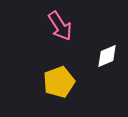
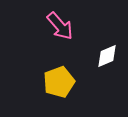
pink arrow: rotated 8 degrees counterclockwise
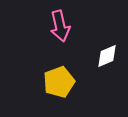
pink arrow: rotated 28 degrees clockwise
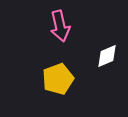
yellow pentagon: moved 1 px left, 3 px up
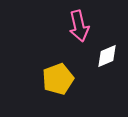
pink arrow: moved 19 px right
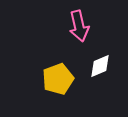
white diamond: moved 7 px left, 10 px down
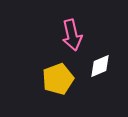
pink arrow: moved 7 px left, 9 px down
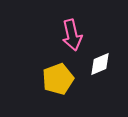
white diamond: moved 2 px up
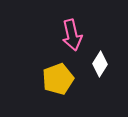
white diamond: rotated 35 degrees counterclockwise
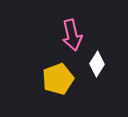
white diamond: moved 3 px left
